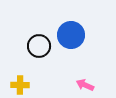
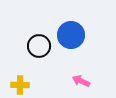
pink arrow: moved 4 px left, 4 px up
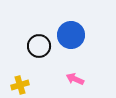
pink arrow: moved 6 px left, 2 px up
yellow cross: rotated 18 degrees counterclockwise
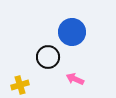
blue circle: moved 1 px right, 3 px up
black circle: moved 9 px right, 11 px down
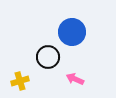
yellow cross: moved 4 px up
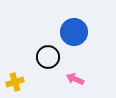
blue circle: moved 2 px right
yellow cross: moved 5 px left, 1 px down
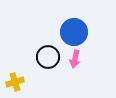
pink arrow: moved 20 px up; rotated 102 degrees counterclockwise
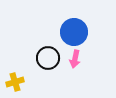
black circle: moved 1 px down
